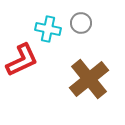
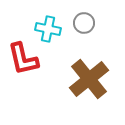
gray circle: moved 3 px right
red L-shape: moved 1 px right, 1 px up; rotated 102 degrees clockwise
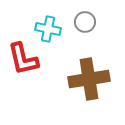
gray circle: moved 1 px right, 1 px up
brown cross: rotated 30 degrees clockwise
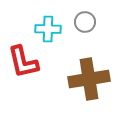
cyan cross: rotated 10 degrees counterclockwise
red L-shape: moved 3 px down
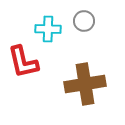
gray circle: moved 1 px left, 1 px up
brown cross: moved 4 px left, 5 px down
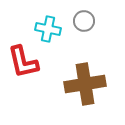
cyan cross: rotated 10 degrees clockwise
